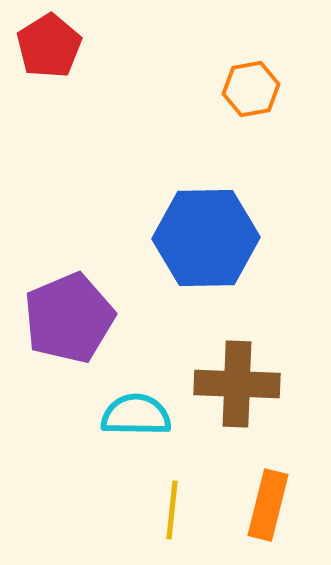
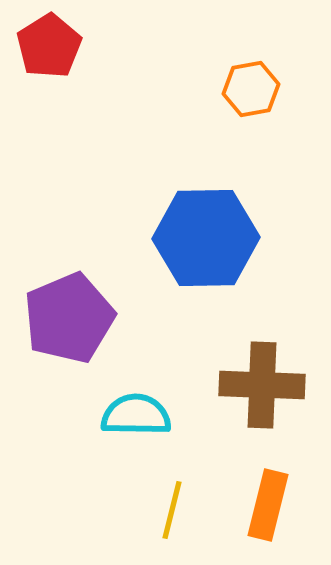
brown cross: moved 25 px right, 1 px down
yellow line: rotated 8 degrees clockwise
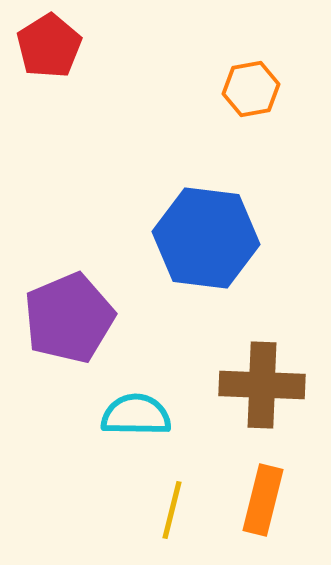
blue hexagon: rotated 8 degrees clockwise
orange rectangle: moved 5 px left, 5 px up
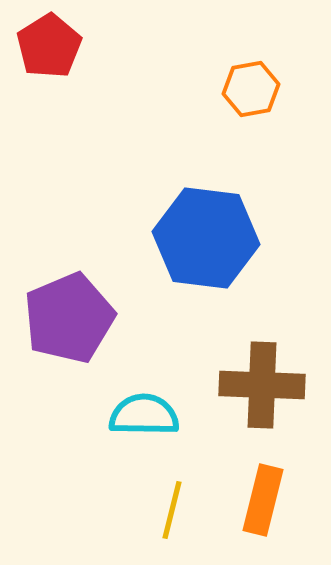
cyan semicircle: moved 8 px right
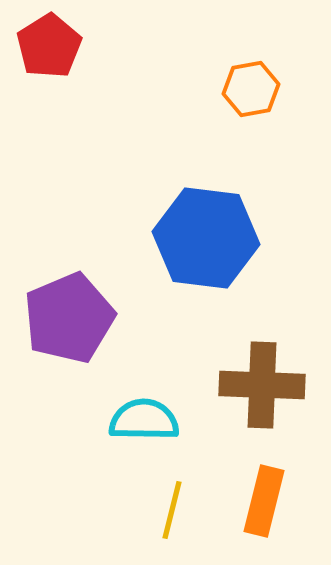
cyan semicircle: moved 5 px down
orange rectangle: moved 1 px right, 1 px down
